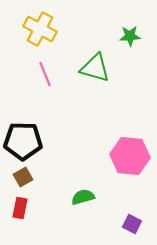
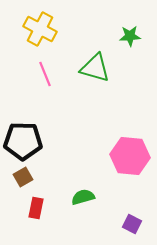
red rectangle: moved 16 px right
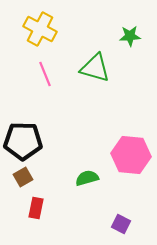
pink hexagon: moved 1 px right, 1 px up
green semicircle: moved 4 px right, 19 px up
purple square: moved 11 px left
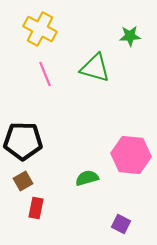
brown square: moved 4 px down
